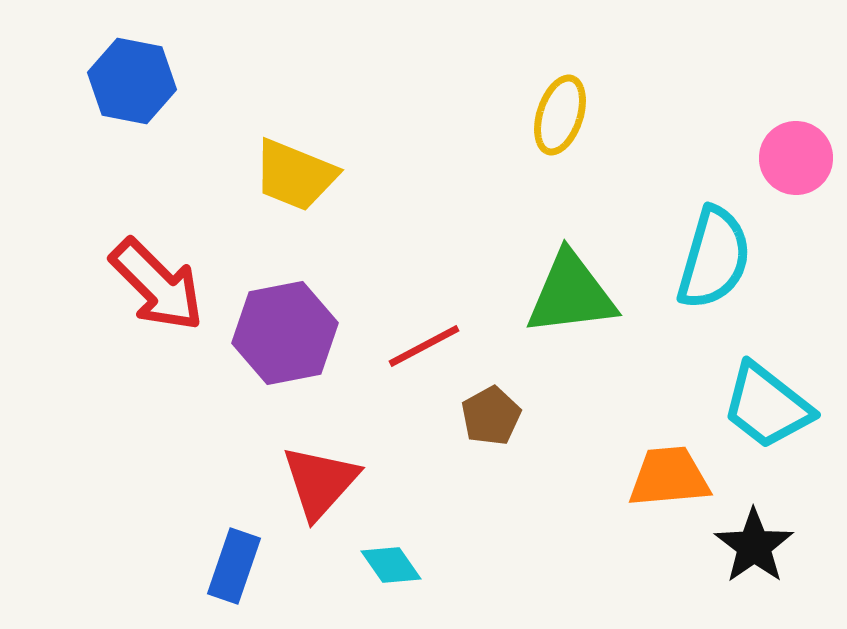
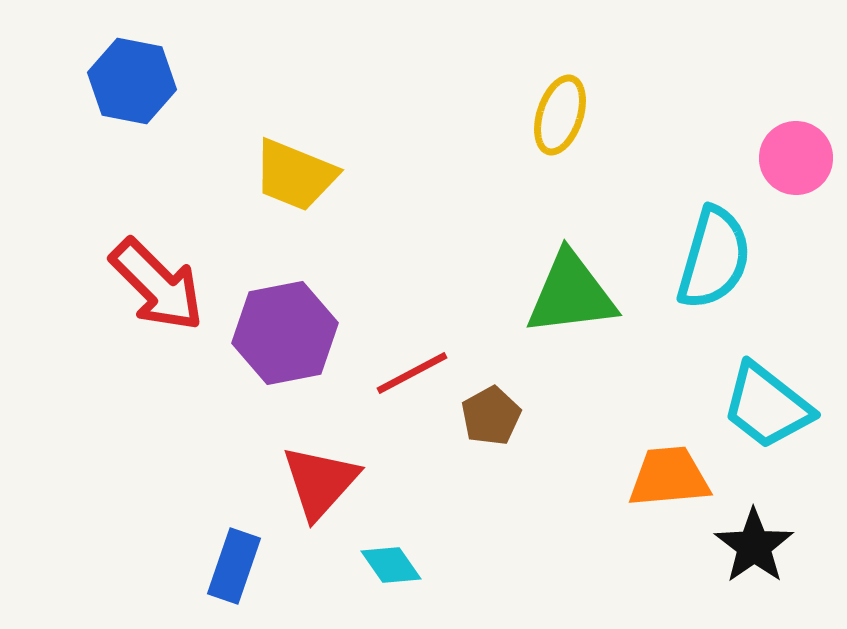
red line: moved 12 px left, 27 px down
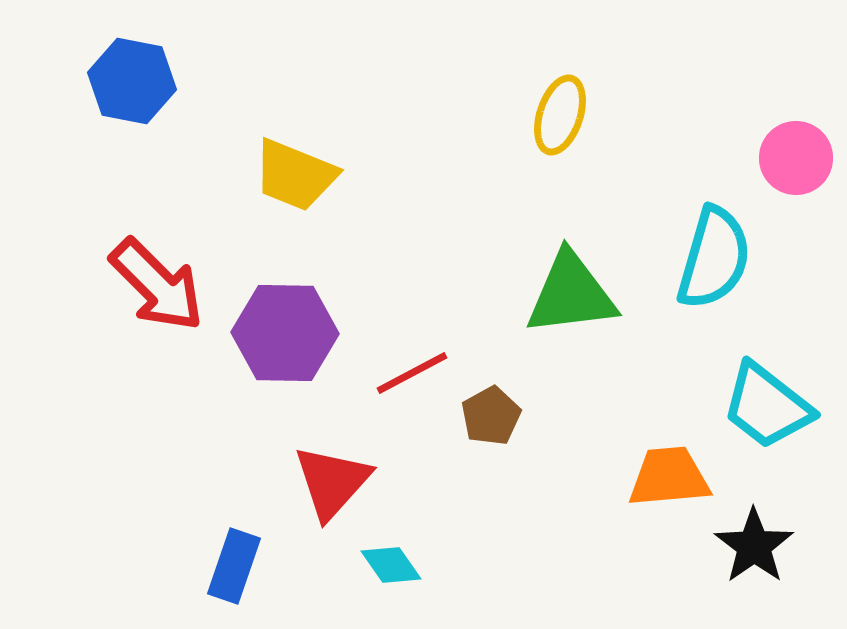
purple hexagon: rotated 12 degrees clockwise
red triangle: moved 12 px right
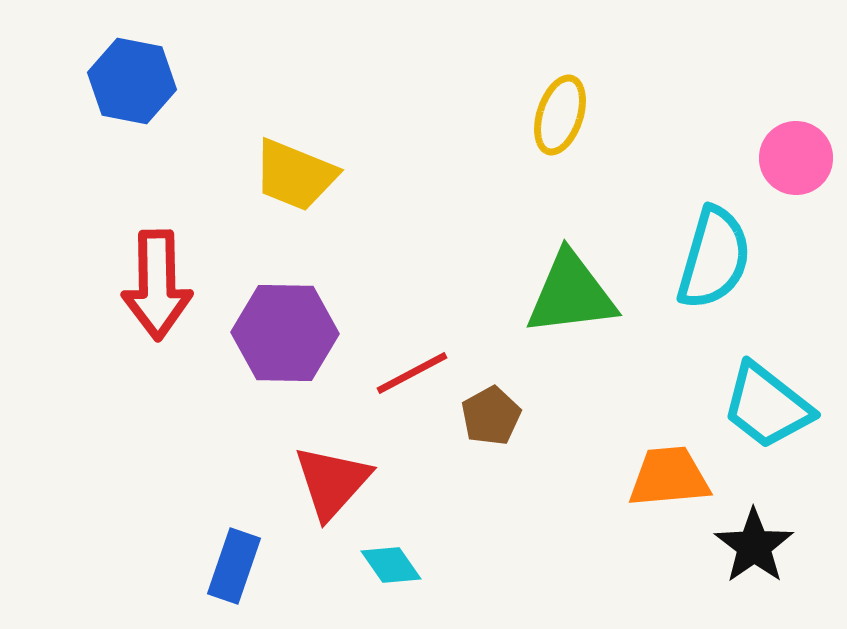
red arrow: rotated 44 degrees clockwise
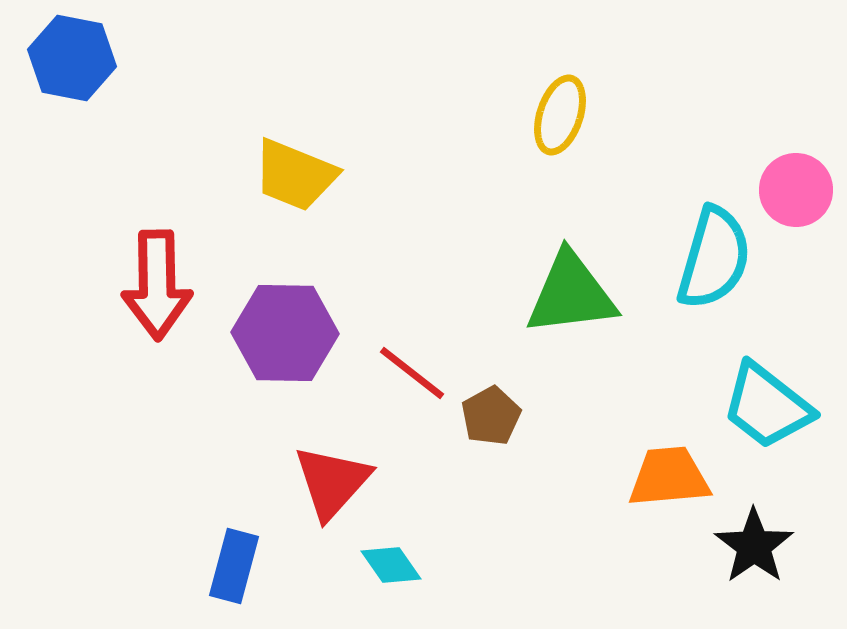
blue hexagon: moved 60 px left, 23 px up
pink circle: moved 32 px down
red line: rotated 66 degrees clockwise
blue rectangle: rotated 4 degrees counterclockwise
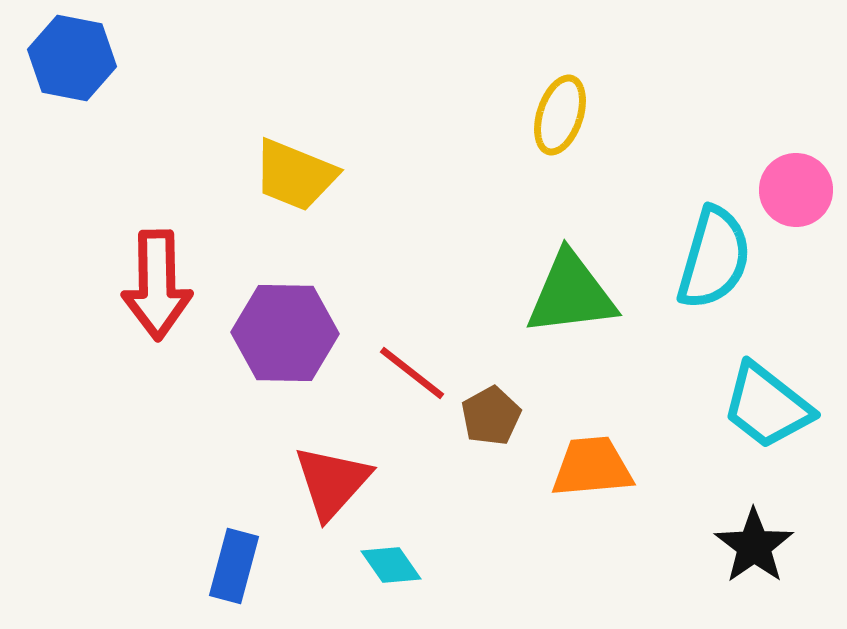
orange trapezoid: moved 77 px left, 10 px up
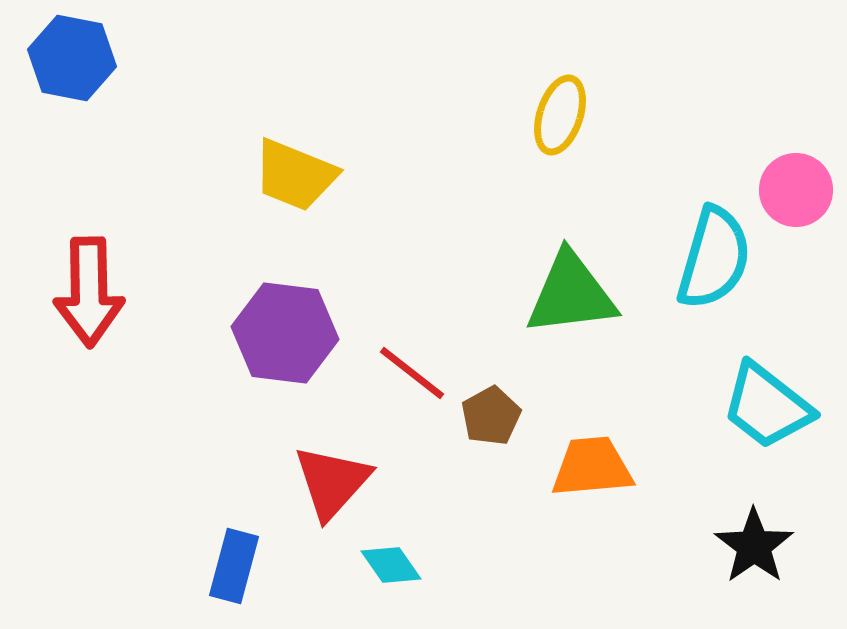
red arrow: moved 68 px left, 7 px down
purple hexagon: rotated 6 degrees clockwise
